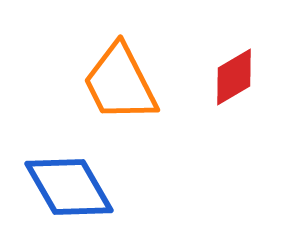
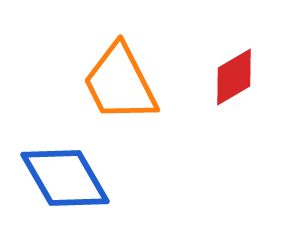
blue diamond: moved 4 px left, 9 px up
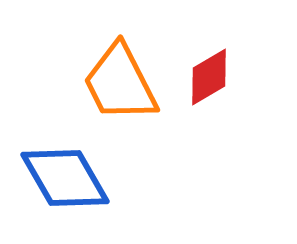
red diamond: moved 25 px left
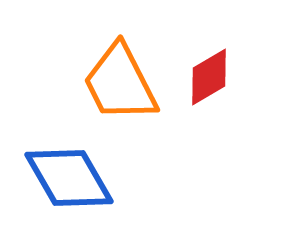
blue diamond: moved 4 px right
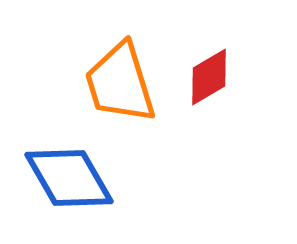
orange trapezoid: rotated 10 degrees clockwise
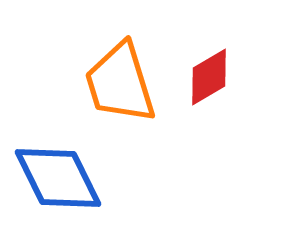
blue diamond: moved 11 px left; rotated 4 degrees clockwise
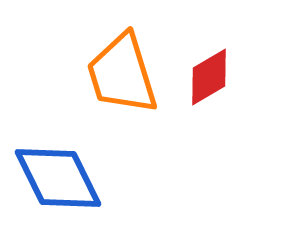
orange trapezoid: moved 2 px right, 9 px up
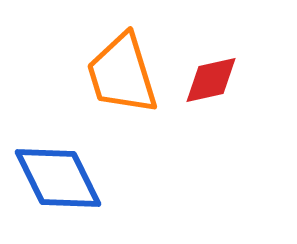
red diamond: moved 2 px right, 3 px down; rotated 18 degrees clockwise
